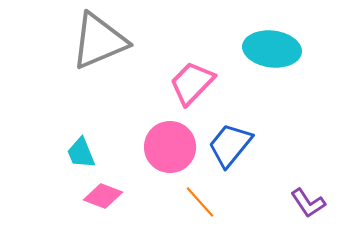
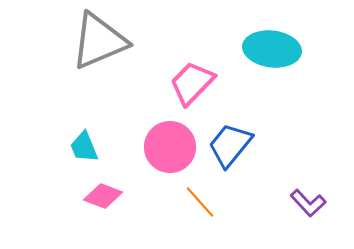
cyan trapezoid: moved 3 px right, 6 px up
purple L-shape: rotated 9 degrees counterclockwise
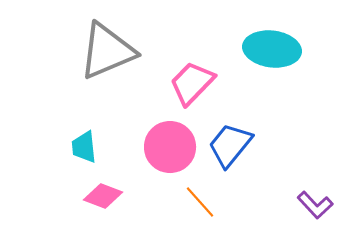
gray triangle: moved 8 px right, 10 px down
cyan trapezoid: rotated 16 degrees clockwise
purple L-shape: moved 7 px right, 2 px down
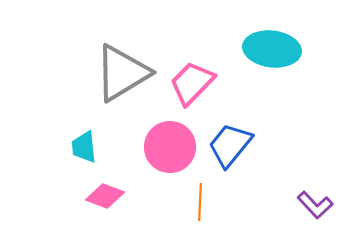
gray triangle: moved 15 px right, 22 px down; rotated 8 degrees counterclockwise
pink diamond: moved 2 px right
orange line: rotated 45 degrees clockwise
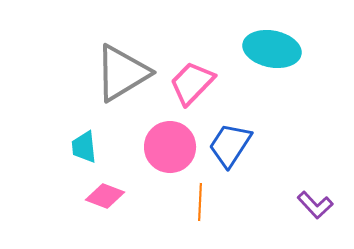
cyan ellipse: rotated 4 degrees clockwise
blue trapezoid: rotated 6 degrees counterclockwise
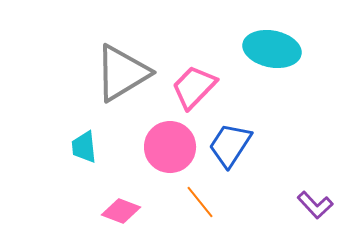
pink trapezoid: moved 2 px right, 4 px down
pink diamond: moved 16 px right, 15 px down
orange line: rotated 42 degrees counterclockwise
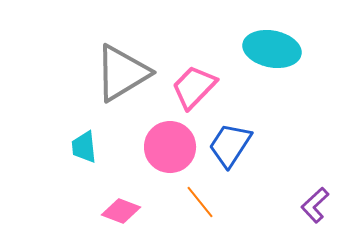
purple L-shape: rotated 90 degrees clockwise
